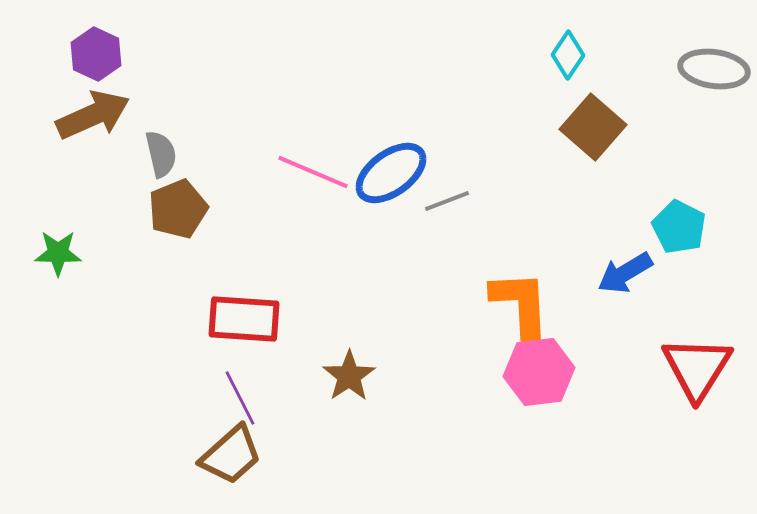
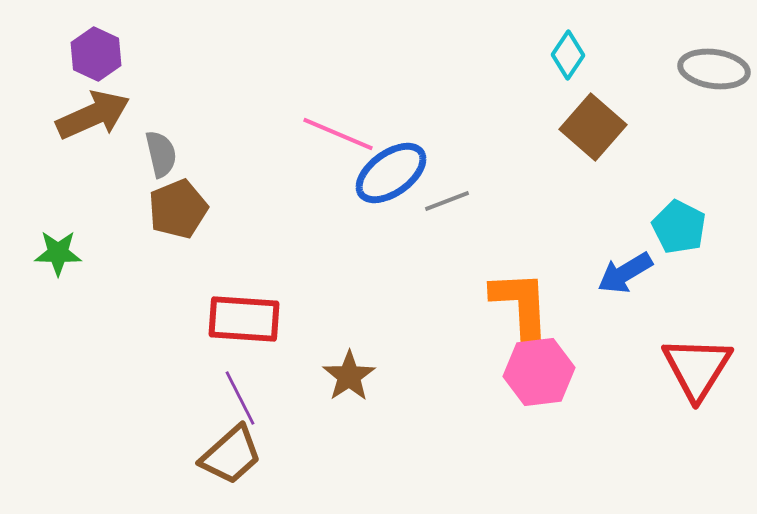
pink line: moved 25 px right, 38 px up
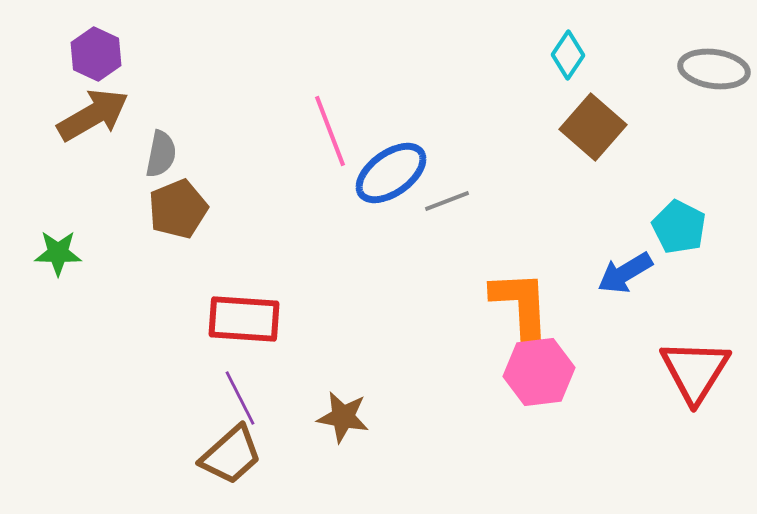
brown arrow: rotated 6 degrees counterclockwise
pink line: moved 8 px left, 3 px up; rotated 46 degrees clockwise
gray semicircle: rotated 24 degrees clockwise
red triangle: moved 2 px left, 3 px down
brown star: moved 6 px left, 41 px down; rotated 28 degrees counterclockwise
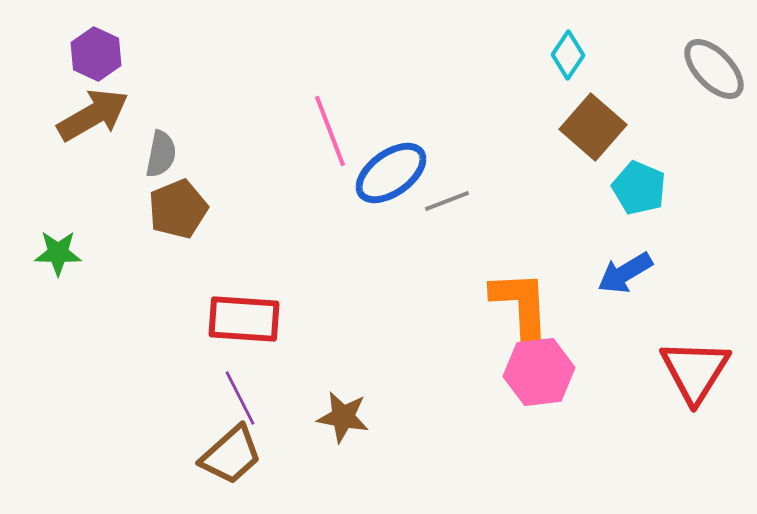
gray ellipse: rotated 38 degrees clockwise
cyan pentagon: moved 40 px left, 39 px up; rotated 4 degrees counterclockwise
